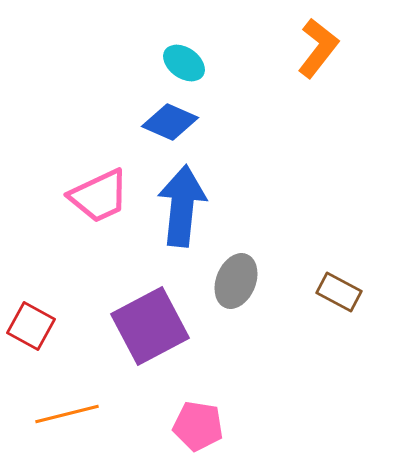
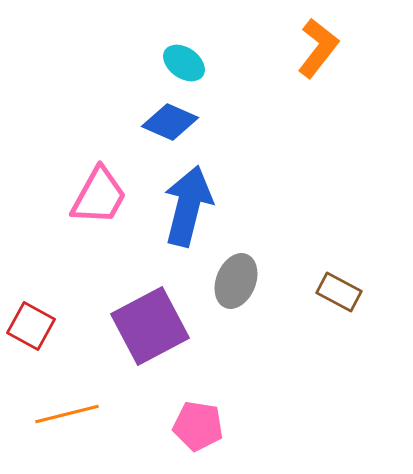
pink trapezoid: rotated 36 degrees counterclockwise
blue arrow: moved 6 px right; rotated 8 degrees clockwise
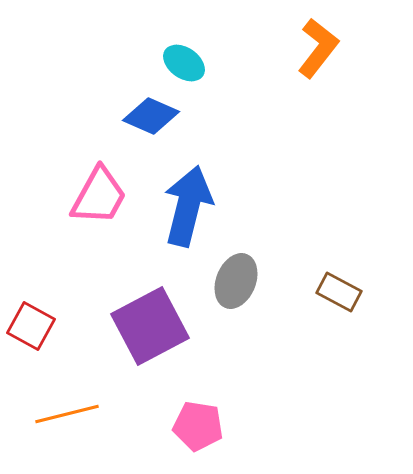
blue diamond: moved 19 px left, 6 px up
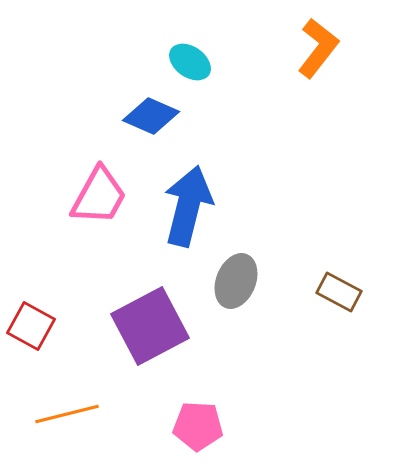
cyan ellipse: moved 6 px right, 1 px up
pink pentagon: rotated 6 degrees counterclockwise
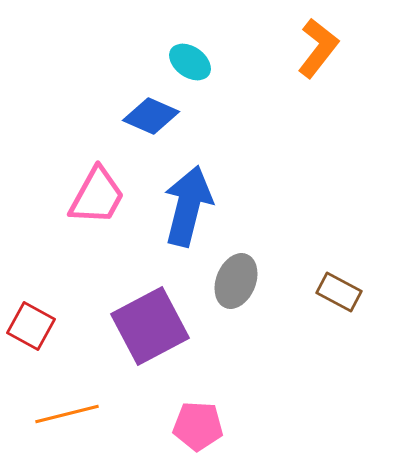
pink trapezoid: moved 2 px left
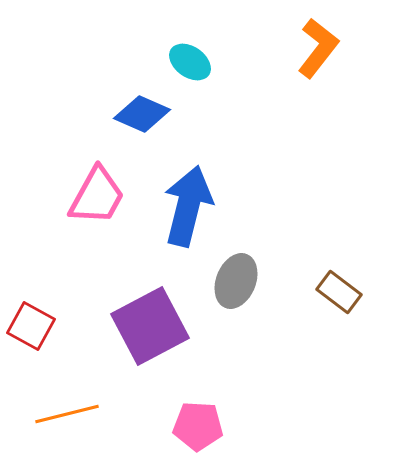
blue diamond: moved 9 px left, 2 px up
brown rectangle: rotated 9 degrees clockwise
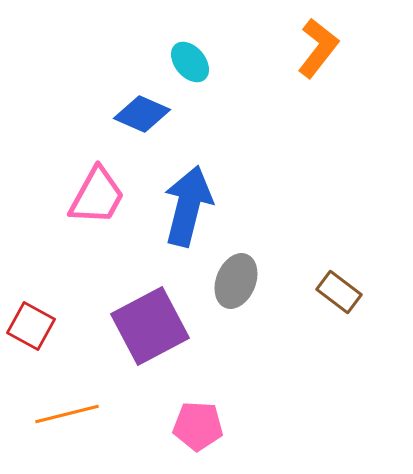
cyan ellipse: rotated 15 degrees clockwise
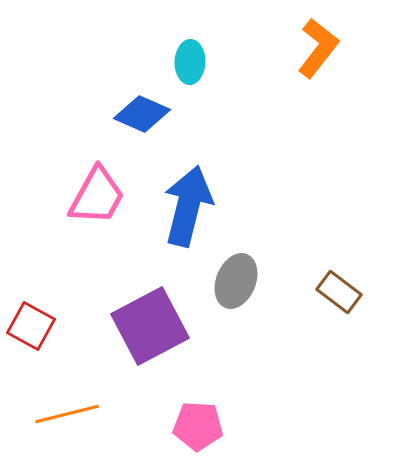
cyan ellipse: rotated 42 degrees clockwise
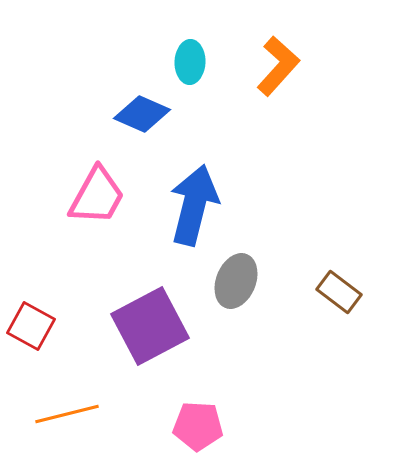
orange L-shape: moved 40 px left, 18 px down; rotated 4 degrees clockwise
blue arrow: moved 6 px right, 1 px up
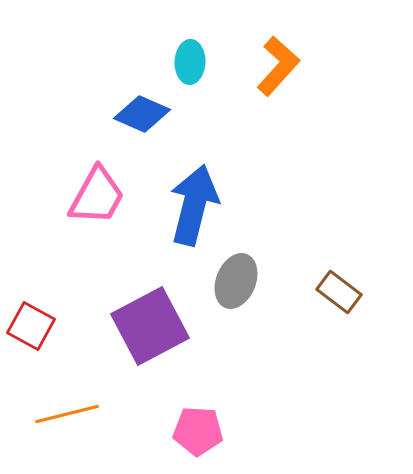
pink pentagon: moved 5 px down
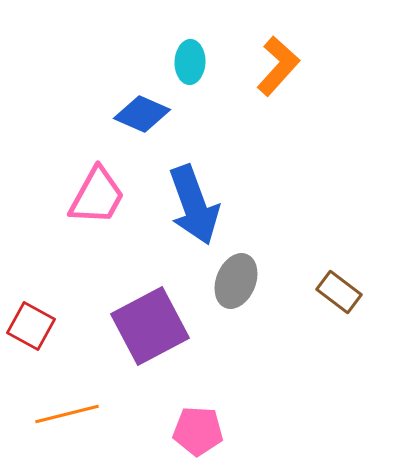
blue arrow: rotated 146 degrees clockwise
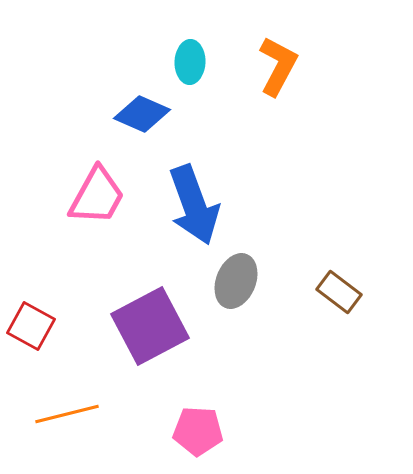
orange L-shape: rotated 14 degrees counterclockwise
